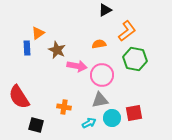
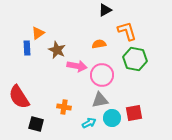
orange L-shape: rotated 70 degrees counterclockwise
black square: moved 1 px up
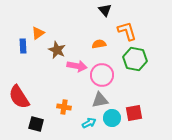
black triangle: rotated 40 degrees counterclockwise
blue rectangle: moved 4 px left, 2 px up
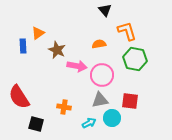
red square: moved 4 px left, 12 px up; rotated 18 degrees clockwise
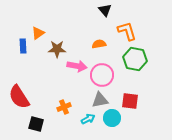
brown star: moved 1 px up; rotated 24 degrees counterclockwise
orange cross: rotated 32 degrees counterclockwise
cyan arrow: moved 1 px left, 4 px up
